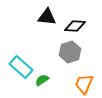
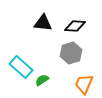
black triangle: moved 4 px left, 6 px down
gray hexagon: moved 1 px right, 1 px down
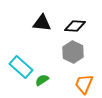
black triangle: moved 1 px left
gray hexagon: moved 2 px right, 1 px up; rotated 15 degrees counterclockwise
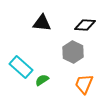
black diamond: moved 10 px right, 1 px up
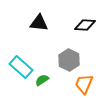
black triangle: moved 3 px left
gray hexagon: moved 4 px left, 8 px down
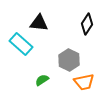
black diamond: moved 2 px right, 1 px up; rotated 60 degrees counterclockwise
cyan rectangle: moved 23 px up
orange trapezoid: moved 2 px up; rotated 125 degrees counterclockwise
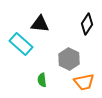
black triangle: moved 1 px right, 1 px down
gray hexagon: moved 1 px up
green semicircle: rotated 64 degrees counterclockwise
